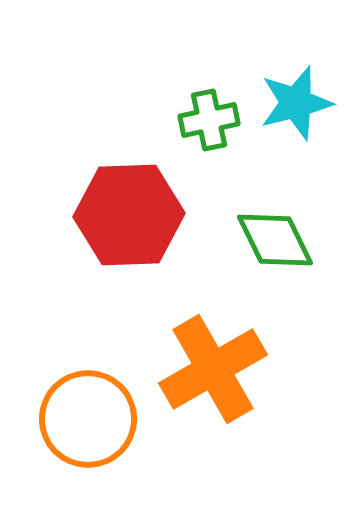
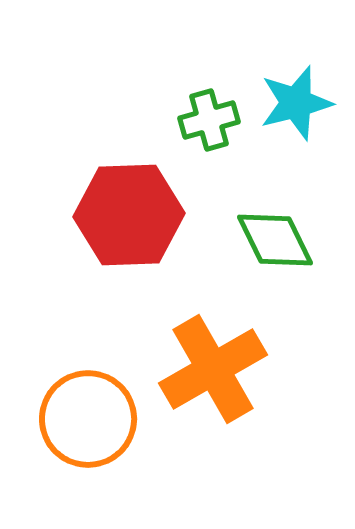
green cross: rotated 4 degrees counterclockwise
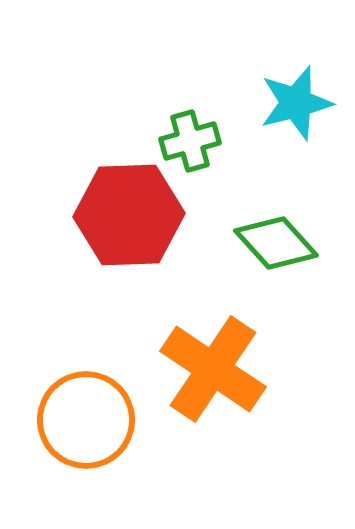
green cross: moved 19 px left, 21 px down
green diamond: moved 1 px right, 3 px down; rotated 16 degrees counterclockwise
orange cross: rotated 26 degrees counterclockwise
orange circle: moved 2 px left, 1 px down
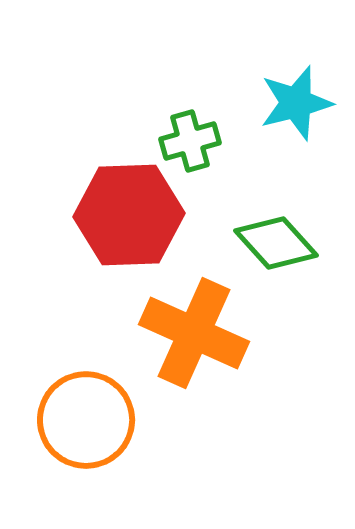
orange cross: moved 19 px left, 36 px up; rotated 10 degrees counterclockwise
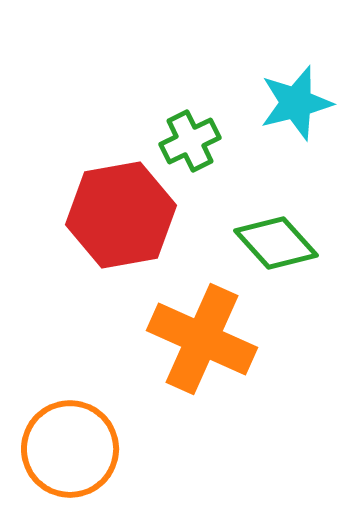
green cross: rotated 10 degrees counterclockwise
red hexagon: moved 8 px left; rotated 8 degrees counterclockwise
orange cross: moved 8 px right, 6 px down
orange circle: moved 16 px left, 29 px down
